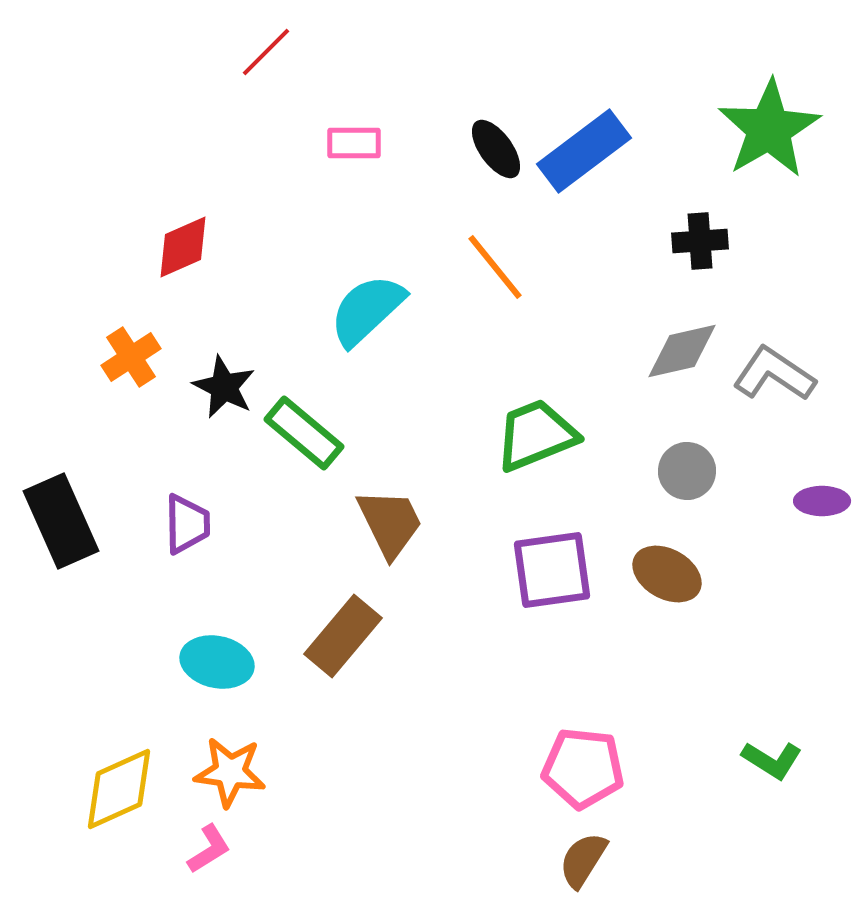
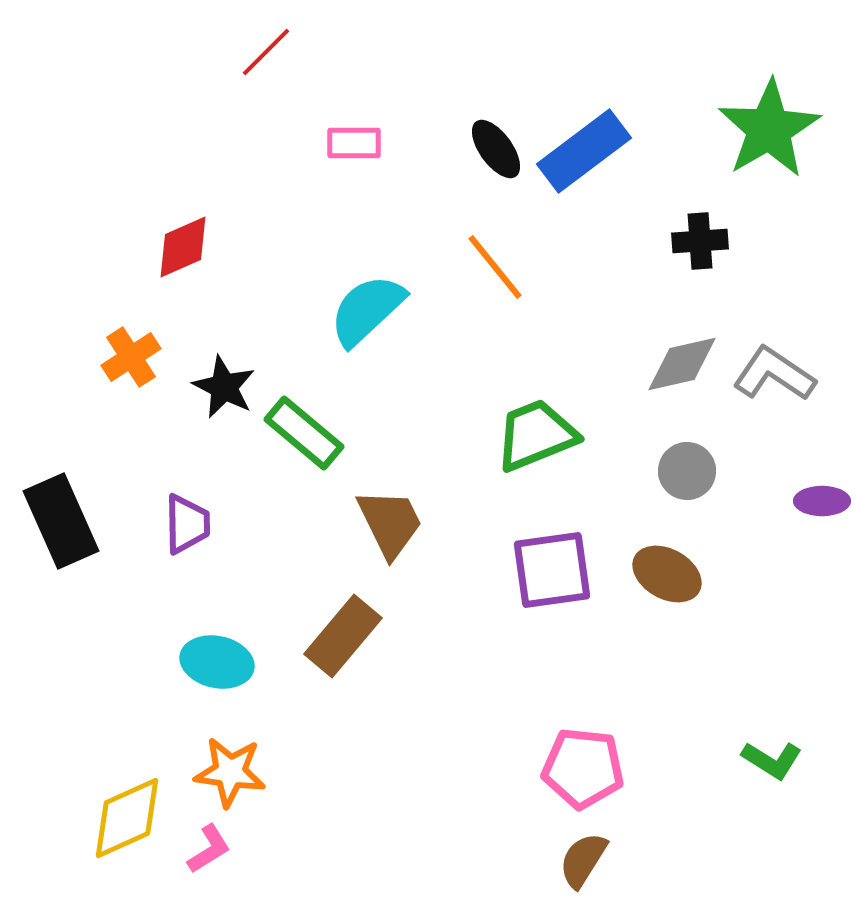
gray diamond: moved 13 px down
yellow diamond: moved 8 px right, 29 px down
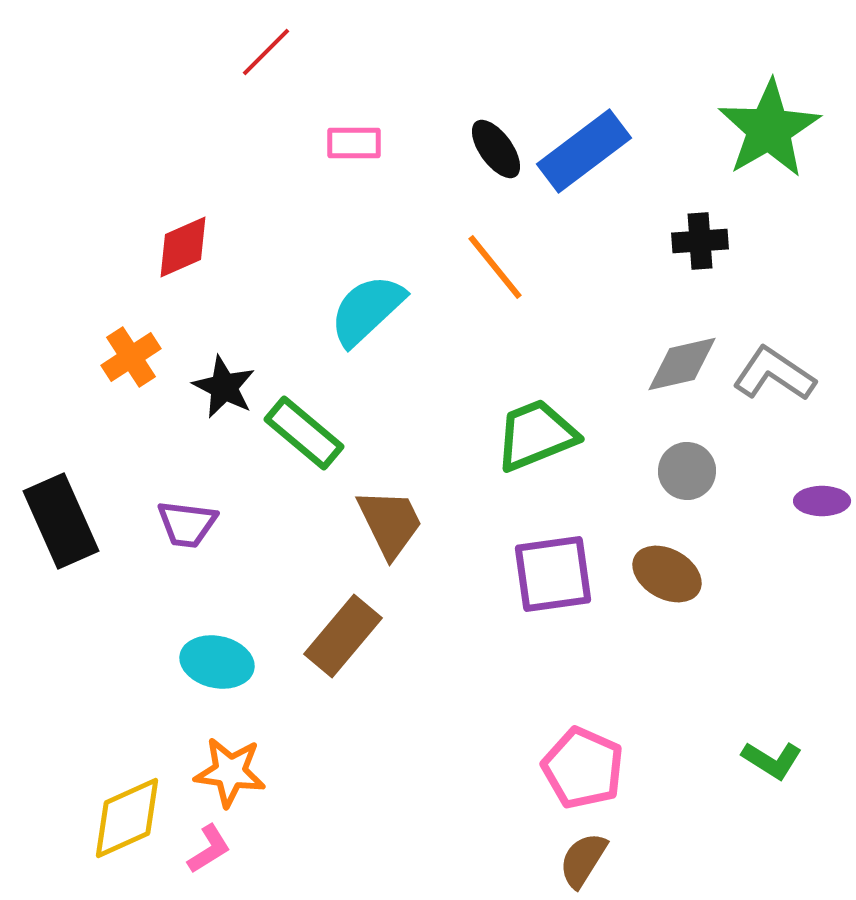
purple trapezoid: rotated 98 degrees clockwise
purple square: moved 1 px right, 4 px down
pink pentagon: rotated 18 degrees clockwise
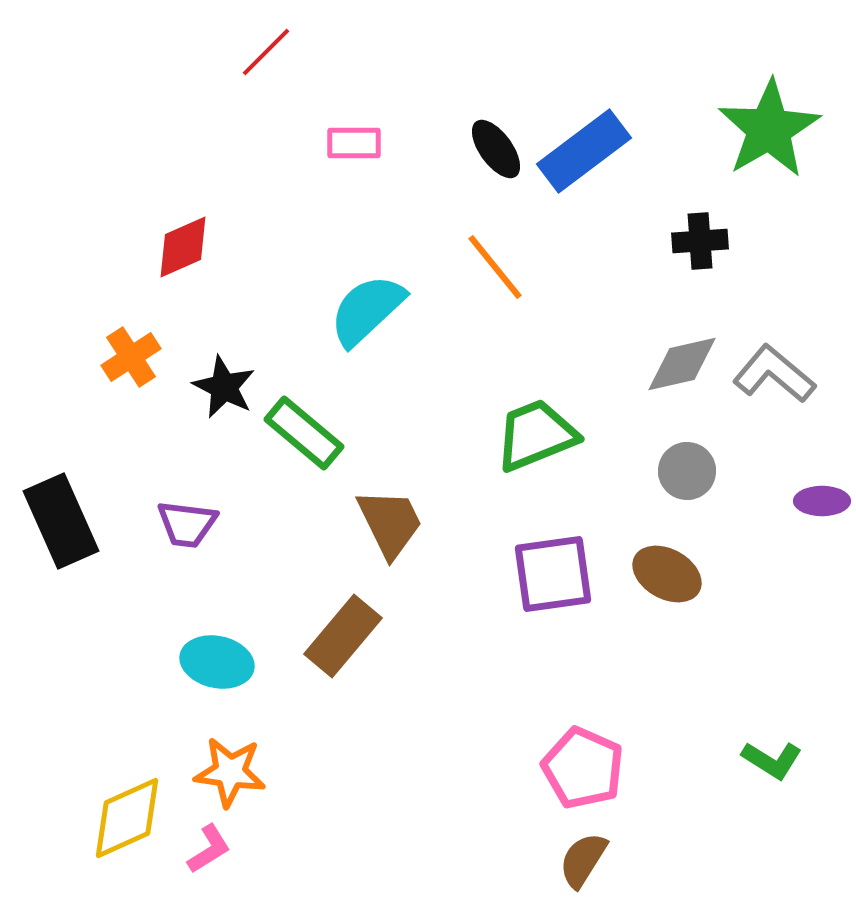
gray L-shape: rotated 6 degrees clockwise
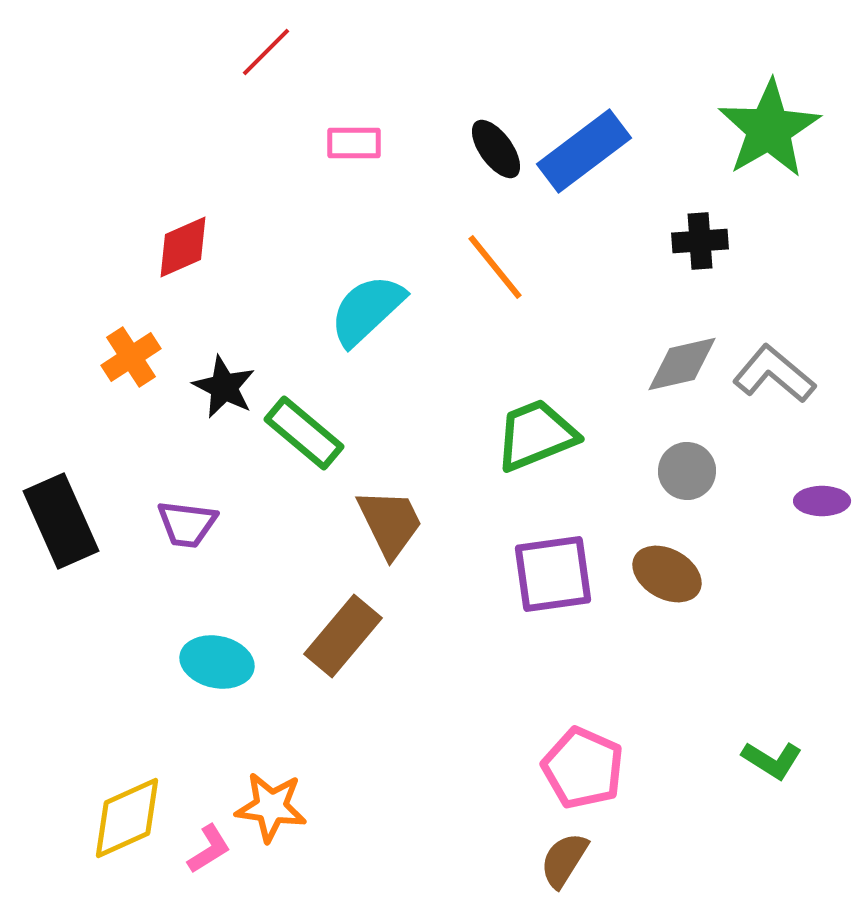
orange star: moved 41 px right, 35 px down
brown semicircle: moved 19 px left
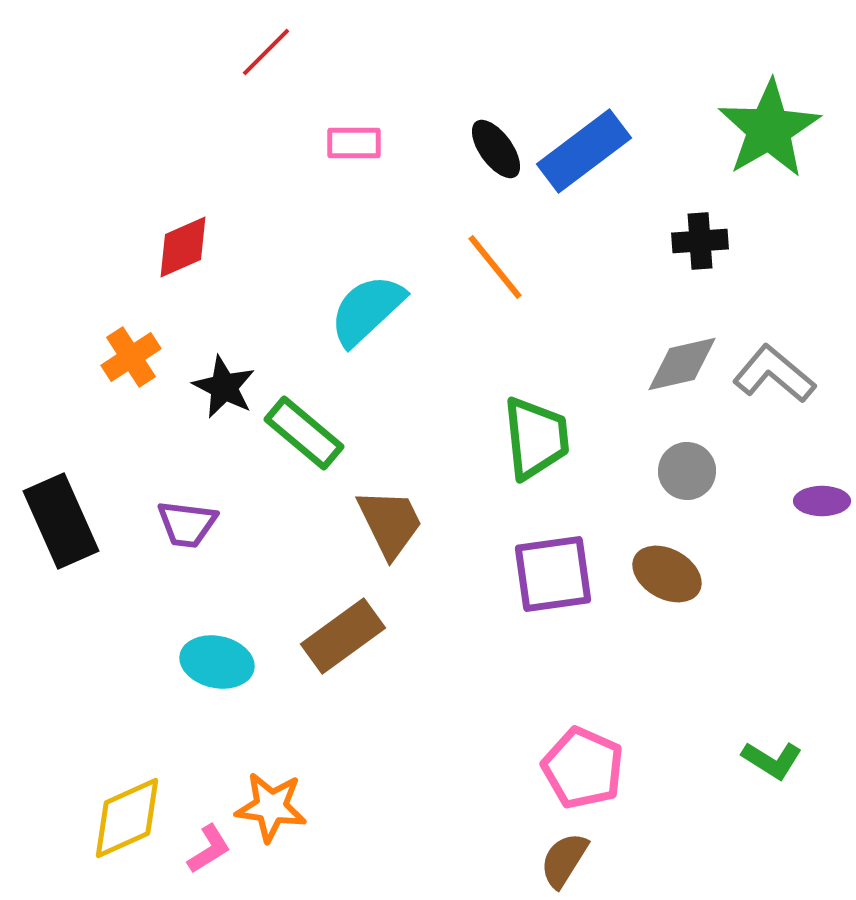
green trapezoid: moved 3 px down; rotated 106 degrees clockwise
brown rectangle: rotated 14 degrees clockwise
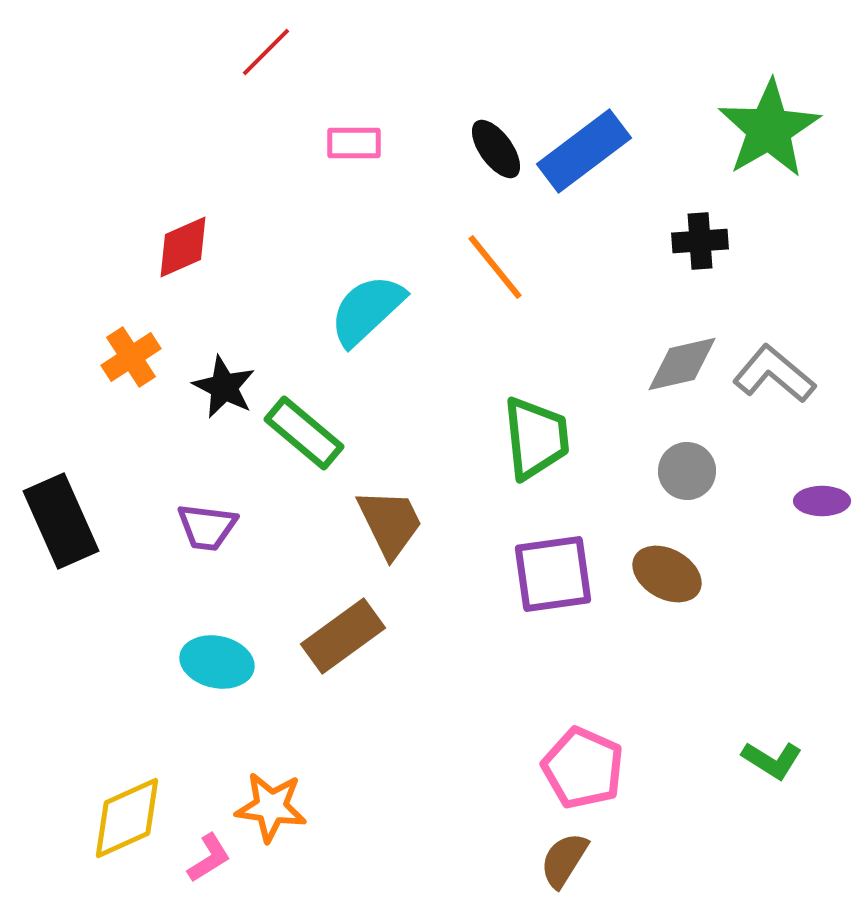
purple trapezoid: moved 20 px right, 3 px down
pink L-shape: moved 9 px down
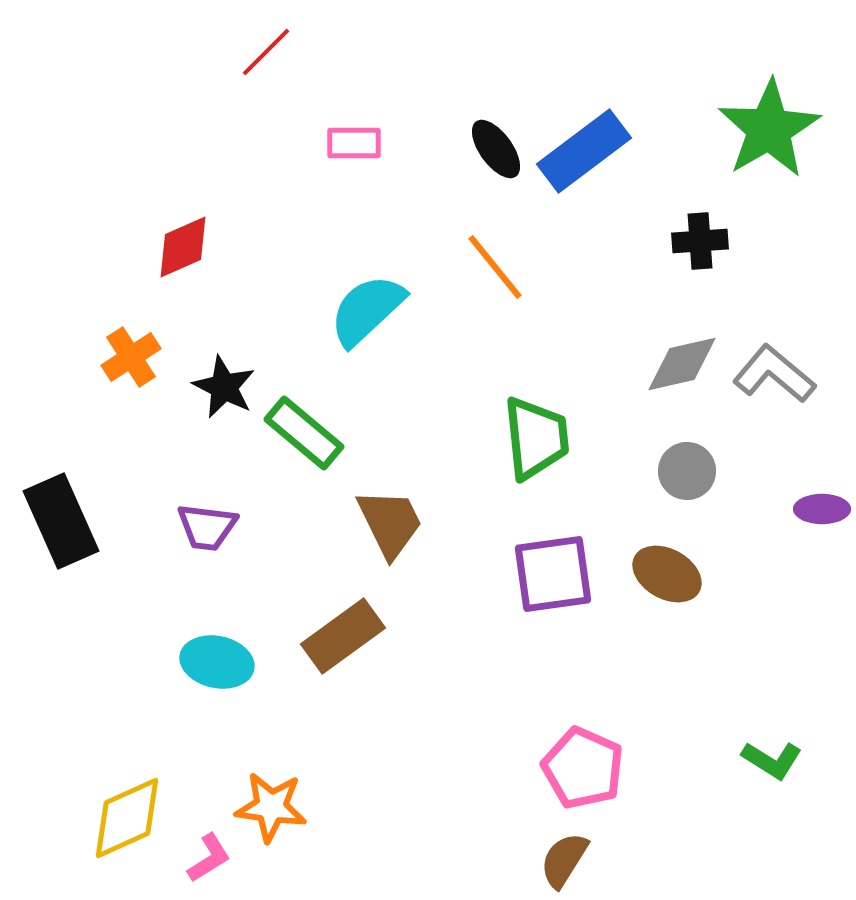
purple ellipse: moved 8 px down
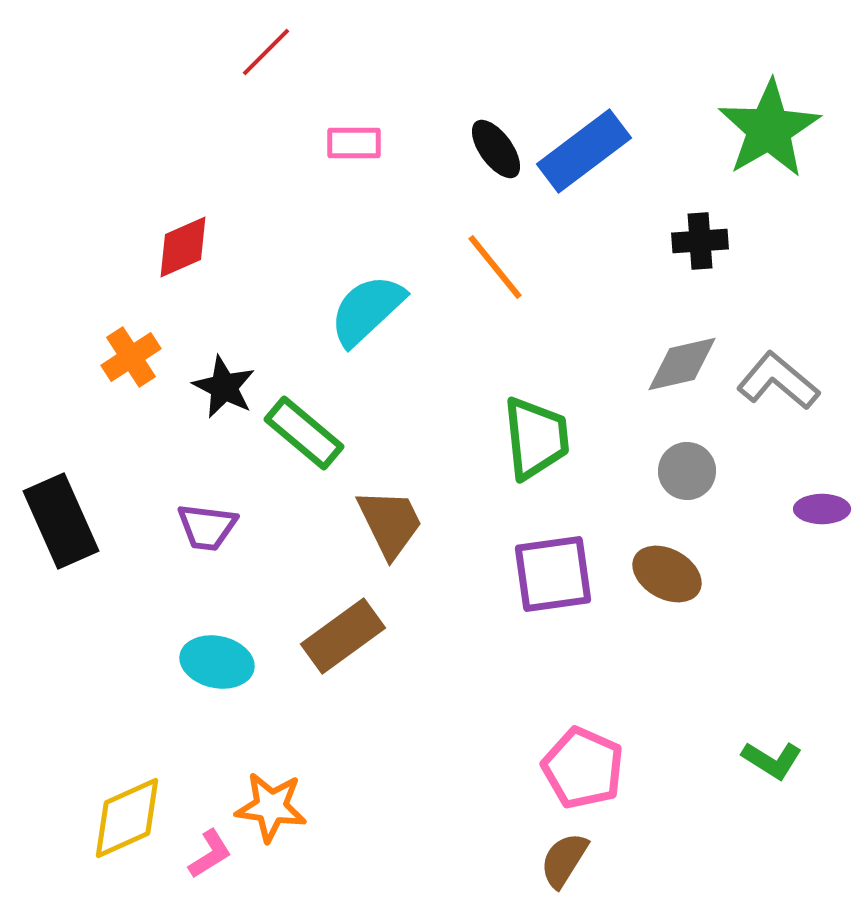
gray L-shape: moved 4 px right, 7 px down
pink L-shape: moved 1 px right, 4 px up
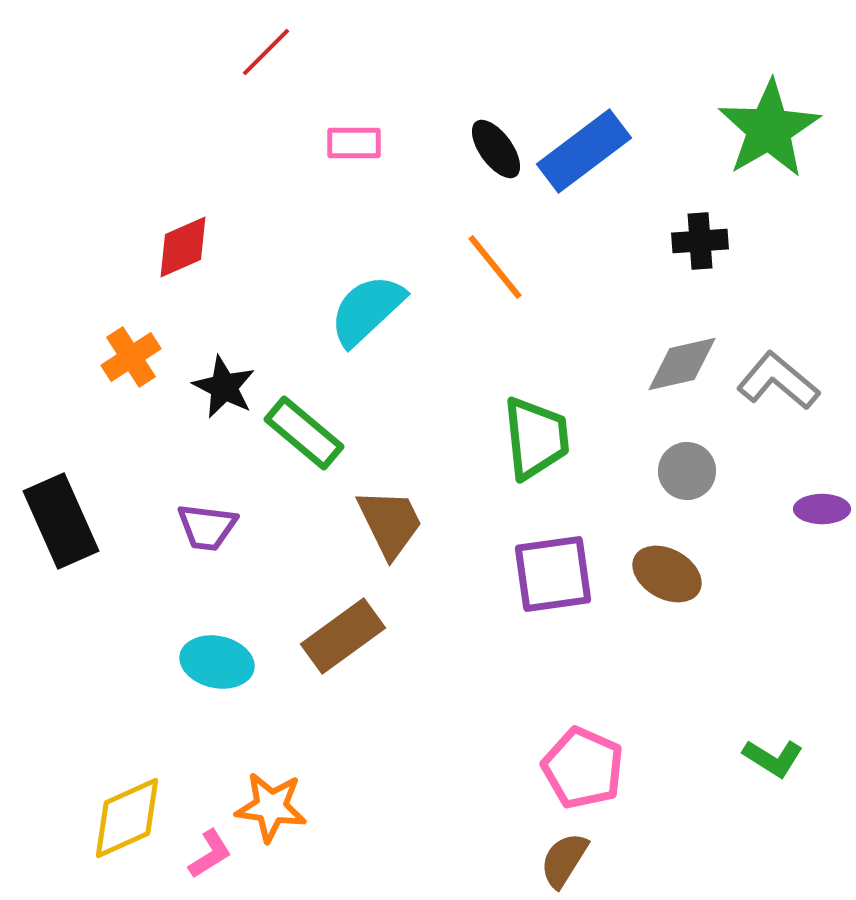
green L-shape: moved 1 px right, 2 px up
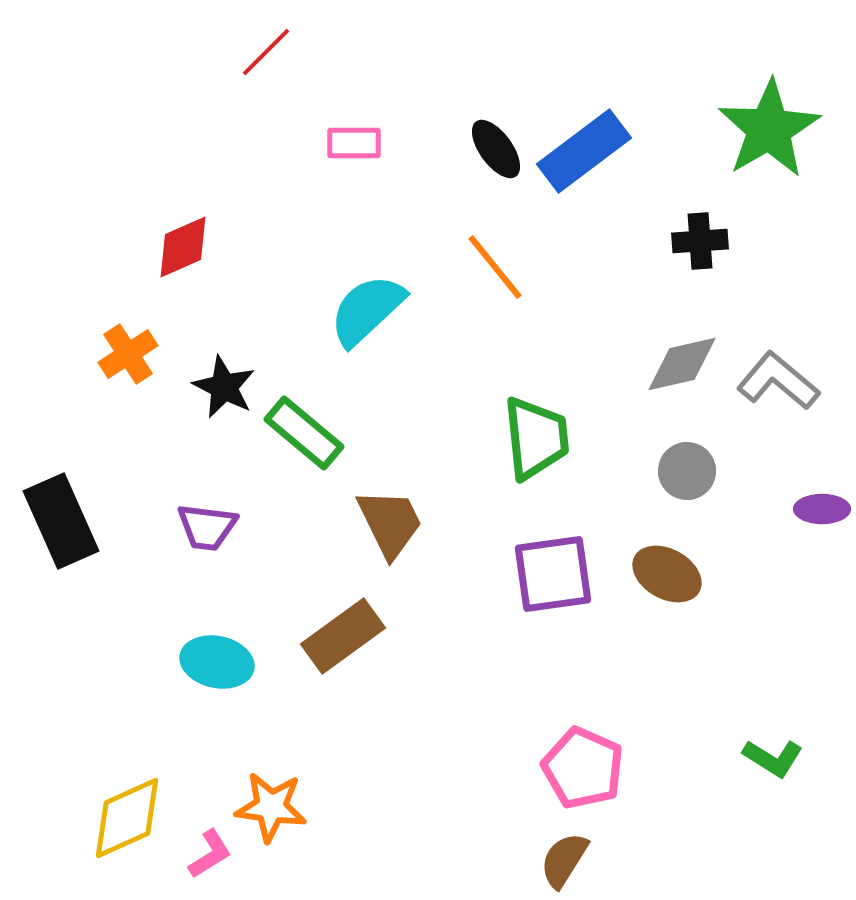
orange cross: moved 3 px left, 3 px up
